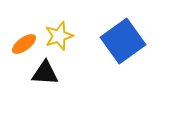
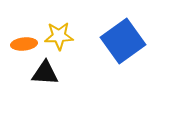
yellow star: rotated 16 degrees clockwise
orange ellipse: rotated 30 degrees clockwise
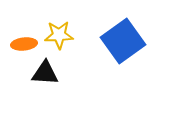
yellow star: moved 1 px up
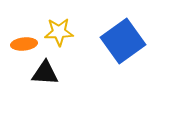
yellow star: moved 3 px up
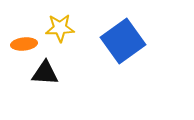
yellow star: moved 1 px right, 4 px up
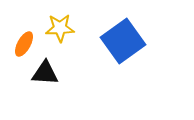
orange ellipse: rotated 55 degrees counterclockwise
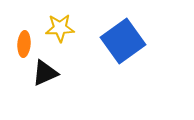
orange ellipse: rotated 25 degrees counterclockwise
black triangle: rotated 28 degrees counterclockwise
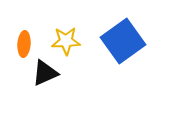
yellow star: moved 6 px right, 13 px down
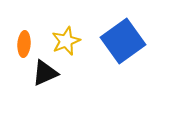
yellow star: rotated 20 degrees counterclockwise
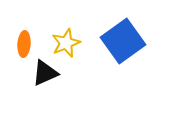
yellow star: moved 2 px down
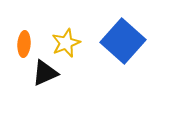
blue square: rotated 12 degrees counterclockwise
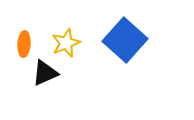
blue square: moved 2 px right, 1 px up
